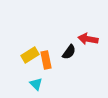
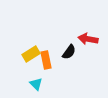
yellow rectangle: moved 1 px right, 1 px up
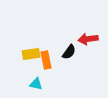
red arrow: rotated 18 degrees counterclockwise
yellow rectangle: rotated 24 degrees clockwise
cyan triangle: rotated 32 degrees counterclockwise
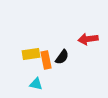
black semicircle: moved 7 px left, 5 px down
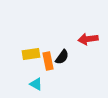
orange rectangle: moved 2 px right, 1 px down
cyan triangle: rotated 16 degrees clockwise
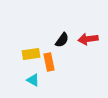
black semicircle: moved 17 px up
orange rectangle: moved 1 px right, 1 px down
cyan triangle: moved 3 px left, 4 px up
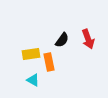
red arrow: rotated 102 degrees counterclockwise
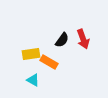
red arrow: moved 5 px left
orange rectangle: rotated 48 degrees counterclockwise
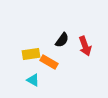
red arrow: moved 2 px right, 7 px down
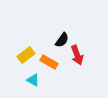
red arrow: moved 8 px left, 9 px down
yellow rectangle: moved 5 px left, 1 px down; rotated 30 degrees counterclockwise
